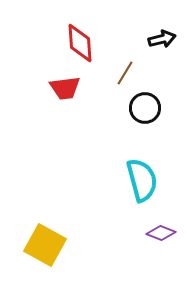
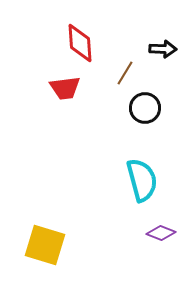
black arrow: moved 1 px right, 10 px down; rotated 16 degrees clockwise
yellow square: rotated 12 degrees counterclockwise
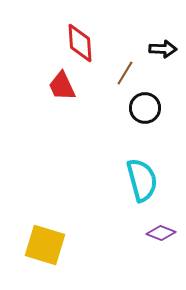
red trapezoid: moved 3 px left, 2 px up; rotated 72 degrees clockwise
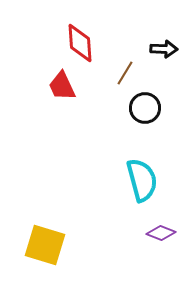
black arrow: moved 1 px right
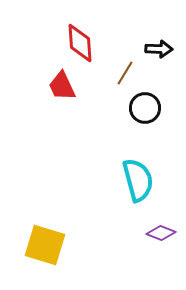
black arrow: moved 5 px left
cyan semicircle: moved 4 px left
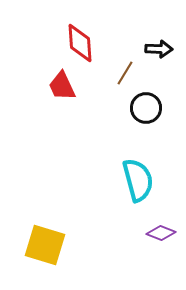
black circle: moved 1 px right
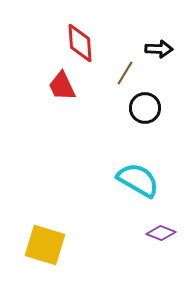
black circle: moved 1 px left
cyan semicircle: rotated 45 degrees counterclockwise
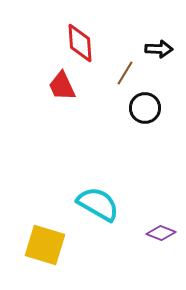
cyan semicircle: moved 40 px left, 24 px down
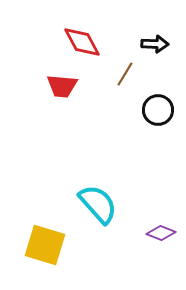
red diamond: moved 2 px right, 1 px up; rotated 24 degrees counterclockwise
black arrow: moved 4 px left, 5 px up
brown line: moved 1 px down
red trapezoid: rotated 60 degrees counterclockwise
black circle: moved 13 px right, 2 px down
cyan semicircle: rotated 18 degrees clockwise
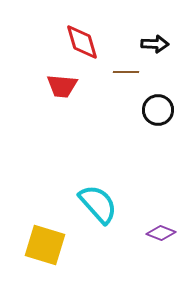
red diamond: rotated 12 degrees clockwise
brown line: moved 1 px right, 2 px up; rotated 60 degrees clockwise
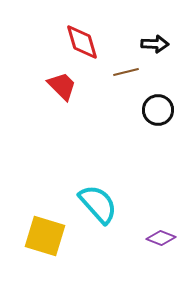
brown line: rotated 15 degrees counterclockwise
red trapezoid: rotated 140 degrees counterclockwise
purple diamond: moved 5 px down
yellow square: moved 9 px up
